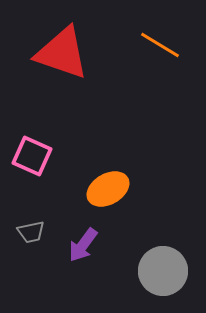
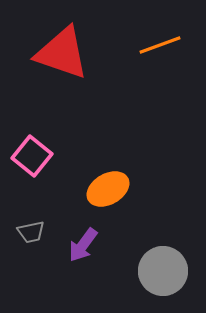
orange line: rotated 51 degrees counterclockwise
pink square: rotated 15 degrees clockwise
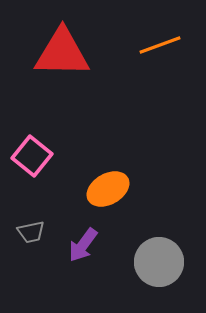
red triangle: rotated 18 degrees counterclockwise
gray circle: moved 4 px left, 9 px up
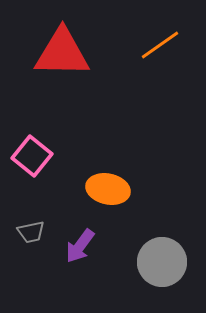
orange line: rotated 15 degrees counterclockwise
orange ellipse: rotated 42 degrees clockwise
purple arrow: moved 3 px left, 1 px down
gray circle: moved 3 px right
